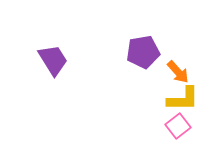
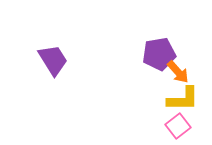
purple pentagon: moved 16 px right, 2 px down
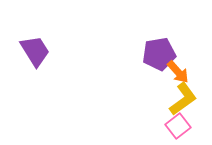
purple trapezoid: moved 18 px left, 9 px up
yellow L-shape: rotated 36 degrees counterclockwise
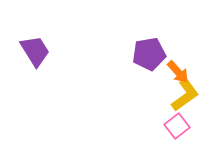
purple pentagon: moved 10 px left
yellow L-shape: moved 2 px right, 4 px up
pink square: moved 1 px left
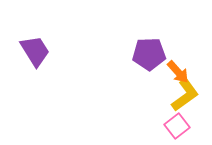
purple pentagon: rotated 8 degrees clockwise
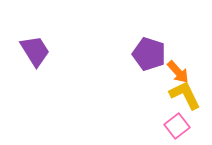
purple pentagon: rotated 20 degrees clockwise
yellow L-shape: rotated 80 degrees counterclockwise
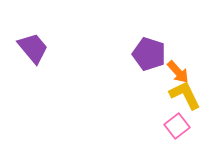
purple trapezoid: moved 2 px left, 3 px up; rotated 8 degrees counterclockwise
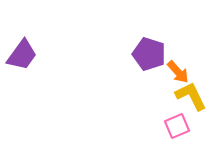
purple trapezoid: moved 11 px left, 7 px down; rotated 76 degrees clockwise
yellow L-shape: moved 6 px right, 1 px down
pink square: rotated 15 degrees clockwise
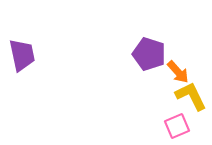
purple trapezoid: rotated 48 degrees counterclockwise
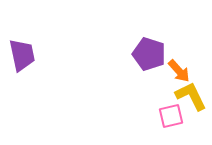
orange arrow: moved 1 px right, 1 px up
pink square: moved 6 px left, 10 px up; rotated 10 degrees clockwise
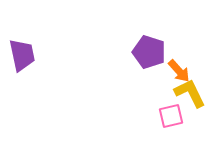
purple pentagon: moved 2 px up
yellow L-shape: moved 1 px left, 3 px up
